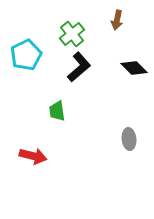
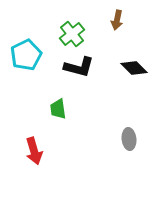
black L-shape: rotated 56 degrees clockwise
green trapezoid: moved 1 px right, 2 px up
red arrow: moved 1 px right, 5 px up; rotated 60 degrees clockwise
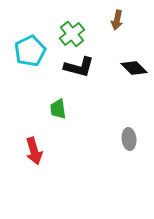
cyan pentagon: moved 4 px right, 4 px up
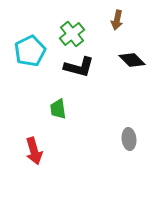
black diamond: moved 2 px left, 8 px up
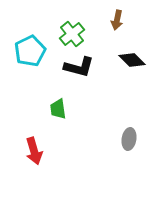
gray ellipse: rotated 15 degrees clockwise
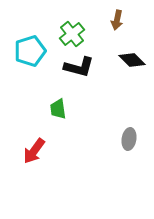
cyan pentagon: rotated 8 degrees clockwise
red arrow: rotated 52 degrees clockwise
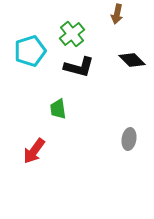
brown arrow: moved 6 px up
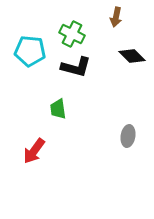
brown arrow: moved 1 px left, 3 px down
green cross: rotated 25 degrees counterclockwise
cyan pentagon: rotated 24 degrees clockwise
black diamond: moved 4 px up
black L-shape: moved 3 px left
gray ellipse: moved 1 px left, 3 px up
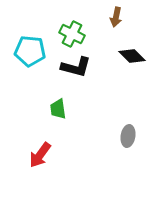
red arrow: moved 6 px right, 4 px down
